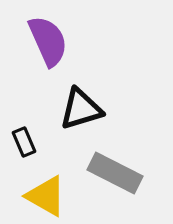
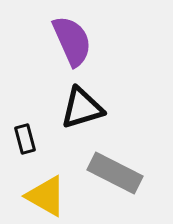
purple semicircle: moved 24 px right
black triangle: moved 1 px right, 1 px up
black rectangle: moved 1 px right, 3 px up; rotated 8 degrees clockwise
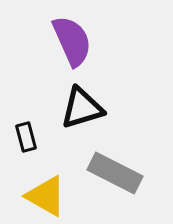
black rectangle: moved 1 px right, 2 px up
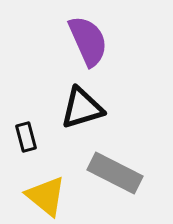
purple semicircle: moved 16 px right
yellow triangle: rotated 9 degrees clockwise
